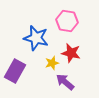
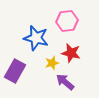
pink hexagon: rotated 15 degrees counterclockwise
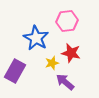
blue star: rotated 15 degrees clockwise
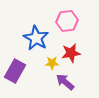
red star: rotated 24 degrees counterclockwise
yellow star: rotated 16 degrees clockwise
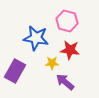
pink hexagon: rotated 20 degrees clockwise
blue star: rotated 20 degrees counterclockwise
red star: moved 1 px left, 3 px up; rotated 18 degrees clockwise
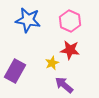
pink hexagon: moved 3 px right; rotated 10 degrees clockwise
blue star: moved 8 px left, 18 px up
yellow star: rotated 24 degrees counterclockwise
purple arrow: moved 1 px left, 3 px down
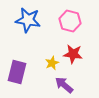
pink hexagon: rotated 10 degrees counterclockwise
red star: moved 3 px right, 4 px down
purple rectangle: moved 2 px right, 1 px down; rotated 15 degrees counterclockwise
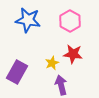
pink hexagon: rotated 15 degrees clockwise
purple rectangle: rotated 15 degrees clockwise
purple arrow: moved 3 px left; rotated 36 degrees clockwise
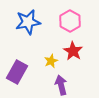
blue star: moved 2 px down; rotated 20 degrees counterclockwise
red star: moved 3 px up; rotated 24 degrees clockwise
yellow star: moved 1 px left, 2 px up
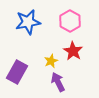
purple arrow: moved 3 px left, 3 px up; rotated 12 degrees counterclockwise
